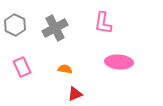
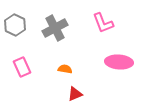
pink L-shape: rotated 30 degrees counterclockwise
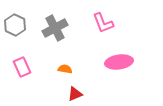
pink ellipse: rotated 12 degrees counterclockwise
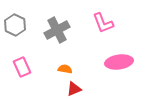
gray cross: moved 2 px right, 2 px down
red triangle: moved 1 px left, 5 px up
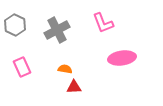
pink ellipse: moved 3 px right, 4 px up
red triangle: moved 2 px up; rotated 21 degrees clockwise
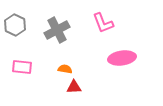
pink rectangle: rotated 60 degrees counterclockwise
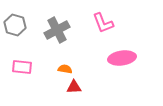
gray hexagon: rotated 10 degrees counterclockwise
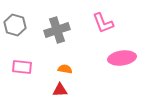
gray cross: rotated 10 degrees clockwise
red triangle: moved 14 px left, 3 px down
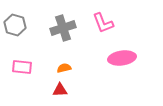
gray cross: moved 6 px right, 2 px up
orange semicircle: moved 1 px left, 1 px up; rotated 24 degrees counterclockwise
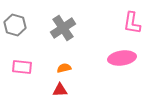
pink L-shape: moved 29 px right; rotated 30 degrees clockwise
gray cross: rotated 15 degrees counterclockwise
